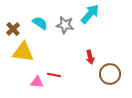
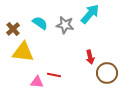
brown circle: moved 3 px left, 1 px up
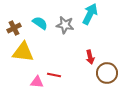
cyan arrow: rotated 15 degrees counterclockwise
brown cross: moved 1 px right, 1 px up; rotated 16 degrees clockwise
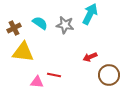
red arrow: rotated 80 degrees clockwise
brown circle: moved 2 px right, 2 px down
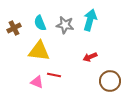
cyan arrow: moved 6 px down; rotated 10 degrees counterclockwise
cyan semicircle: rotated 147 degrees counterclockwise
yellow triangle: moved 16 px right, 1 px up
brown circle: moved 1 px right, 6 px down
pink triangle: rotated 16 degrees clockwise
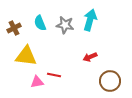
yellow triangle: moved 13 px left, 5 px down
pink triangle: rotated 32 degrees counterclockwise
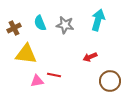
cyan arrow: moved 8 px right
yellow triangle: moved 2 px up
pink triangle: moved 1 px up
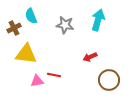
cyan semicircle: moved 9 px left, 7 px up
brown circle: moved 1 px left, 1 px up
